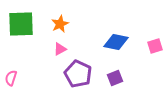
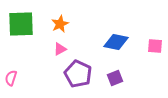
pink square: rotated 21 degrees clockwise
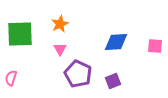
green square: moved 1 px left, 10 px down
blue diamond: rotated 15 degrees counterclockwise
pink triangle: rotated 32 degrees counterclockwise
purple square: moved 2 px left, 3 px down
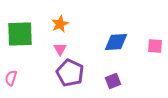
purple pentagon: moved 8 px left, 1 px up
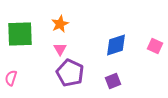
blue diamond: moved 3 px down; rotated 15 degrees counterclockwise
pink square: rotated 21 degrees clockwise
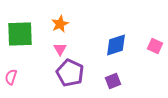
pink semicircle: moved 1 px up
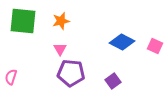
orange star: moved 1 px right, 3 px up; rotated 12 degrees clockwise
green square: moved 3 px right, 13 px up; rotated 8 degrees clockwise
blue diamond: moved 6 px right, 3 px up; rotated 45 degrees clockwise
purple pentagon: moved 1 px right; rotated 20 degrees counterclockwise
purple square: rotated 14 degrees counterclockwise
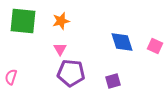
blue diamond: rotated 45 degrees clockwise
purple square: rotated 21 degrees clockwise
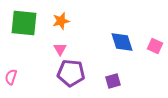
green square: moved 1 px right, 2 px down
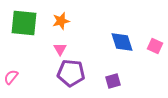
pink semicircle: rotated 21 degrees clockwise
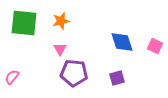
purple pentagon: moved 3 px right
pink semicircle: moved 1 px right
purple square: moved 4 px right, 3 px up
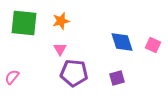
pink square: moved 2 px left, 1 px up
